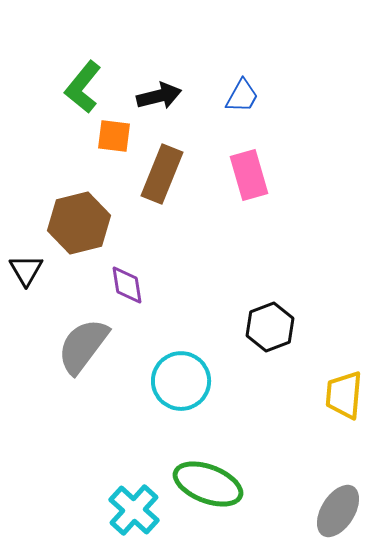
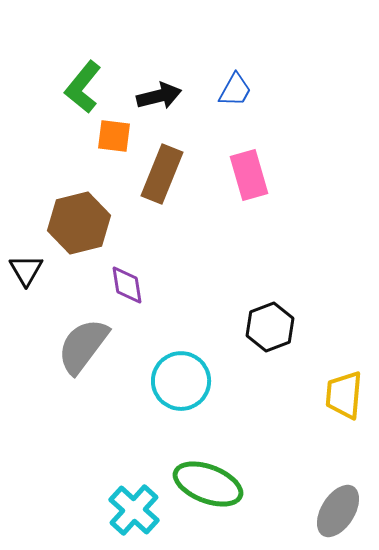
blue trapezoid: moved 7 px left, 6 px up
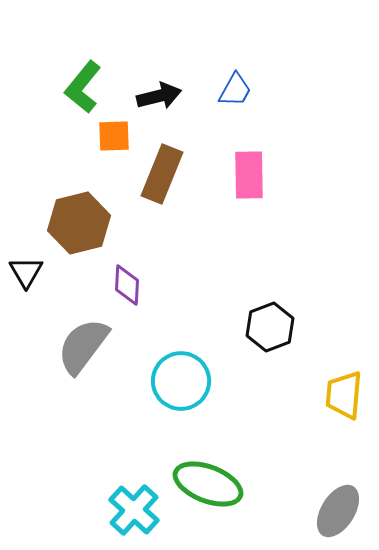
orange square: rotated 9 degrees counterclockwise
pink rectangle: rotated 15 degrees clockwise
black triangle: moved 2 px down
purple diamond: rotated 12 degrees clockwise
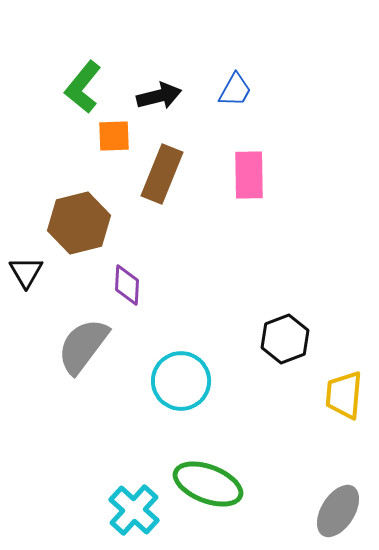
black hexagon: moved 15 px right, 12 px down
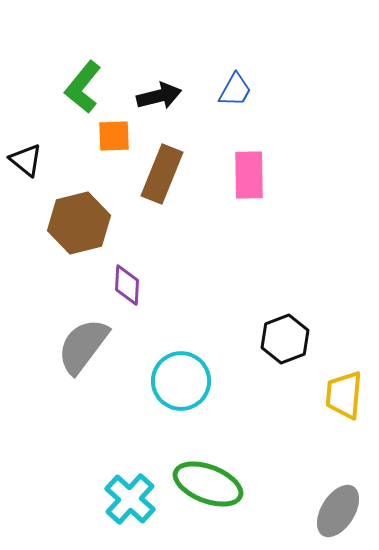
black triangle: moved 112 px up; rotated 21 degrees counterclockwise
cyan cross: moved 4 px left, 11 px up
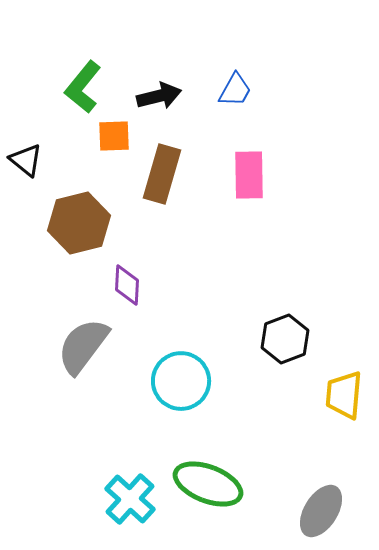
brown rectangle: rotated 6 degrees counterclockwise
gray ellipse: moved 17 px left
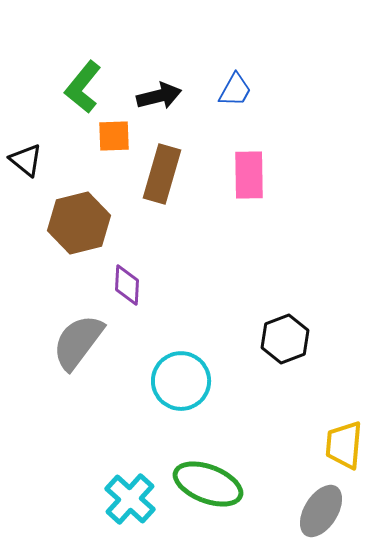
gray semicircle: moved 5 px left, 4 px up
yellow trapezoid: moved 50 px down
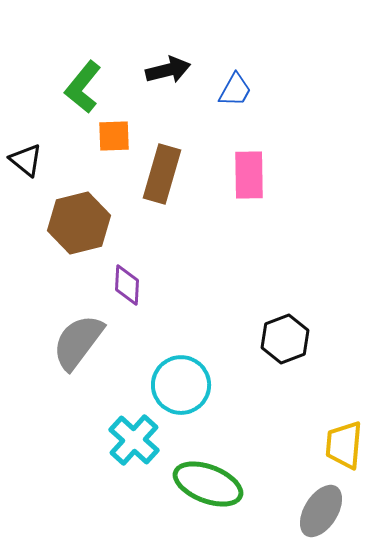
black arrow: moved 9 px right, 26 px up
cyan circle: moved 4 px down
cyan cross: moved 4 px right, 59 px up
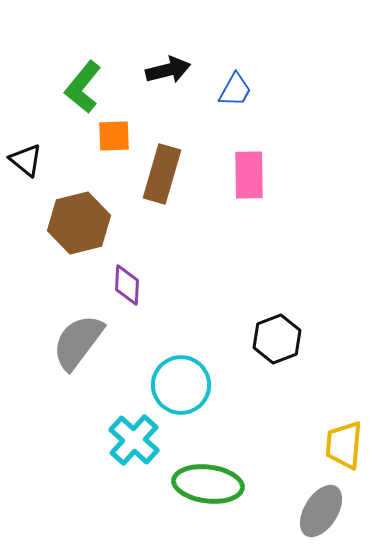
black hexagon: moved 8 px left
green ellipse: rotated 14 degrees counterclockwise
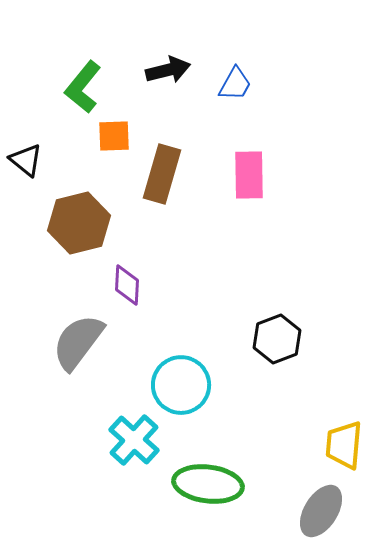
blue trapezoid: moved 6 px up
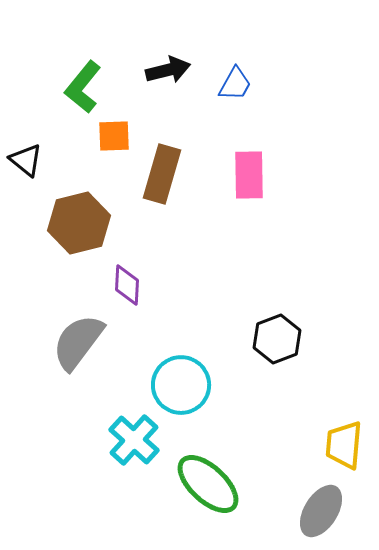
green ellipse: rotated 36 degrees clockwise
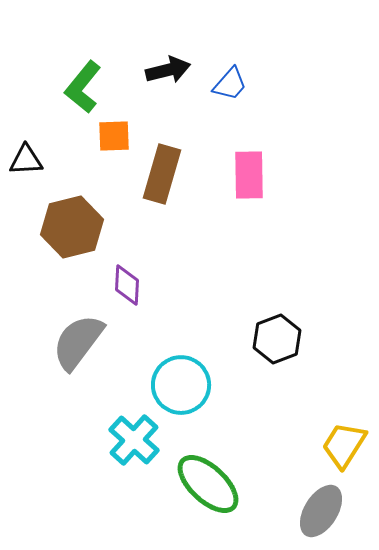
blue trapezoid: moved 5 px left; rotated 12 degrees clockwise
black triangle: rotated 42 degrees counterclockwise
brown hexagon: moved 7 px left, 4 px down
yellow trapezoid: rotated 27 degrees clockwise
